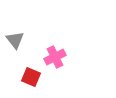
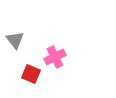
red square: moved 3 px up
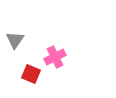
gray triangle: rotated 12 degrees clockwise
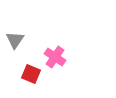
pink cross: rotated 30 degrees counterclockwise
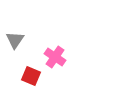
red square: moved 2 px down
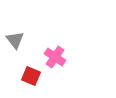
gray triangle: rotated 12 degrees counterclockwise
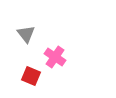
gray triangle: moved 11 px right, 6 px up
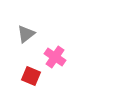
gray triangle: rotated 30 degrees clockwise
